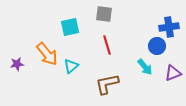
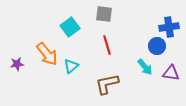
cyan square: rotated 24 degrees counterclockwise
purple triangle: moved 2 px left; rotated 30 degrees clockwise
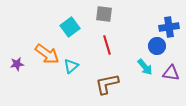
orange arrow: rotated 15 degrees counterclockwise
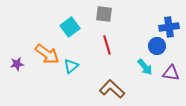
brown L-shape: moved 5 px right, 5 px down; rotated 55 degrees clockwise
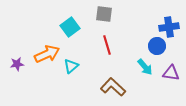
orange arrow: rotated 60 degrees counterclockwise
brown L-shape: moved 1 px right, 2 px up
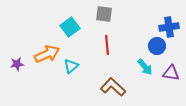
red line: rotated 12 degrees clockwise
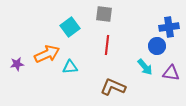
red line: rotated 12 degrees clockwise
cyan triangle: moved 1 px left, 1 px down; rotated 35 degrees clockwise
brown L-shape: rotated 20 degrees counterclockwise
